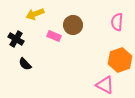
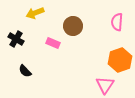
yellow arrow: moved 1 px up
brown circle: moved 1 px down
pink rectangle: moved 1 px left, 7 px down
black semicircle: moved 7 px down
pink triangle: rotated 36 degrees clockwise
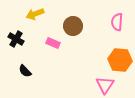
yellow arrow: moved 1 px down
orange hexagon: rotated 25 degrees clockwise
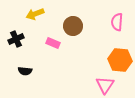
black cross: rotated 35 degrees clockwise
black semicircle: rotated 40 degrees counterclockwise
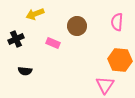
brown circle: moved 4 px right
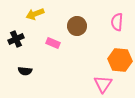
pink triangle: moved 2 px left, 1 px up
